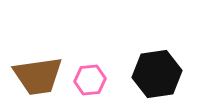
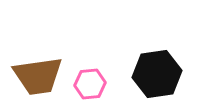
pink hexagon: moved 4 px down
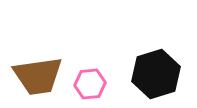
black hexagon: moved 1 px left; rotated 9 degrees counterclockwise
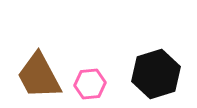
brown trapezoid: moved 1 px right; rotated 70 degrees clockwise
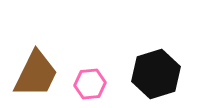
brown trapezoid: moved 3 px left, 2 px up; rotated 126 degrees counterclockwise
